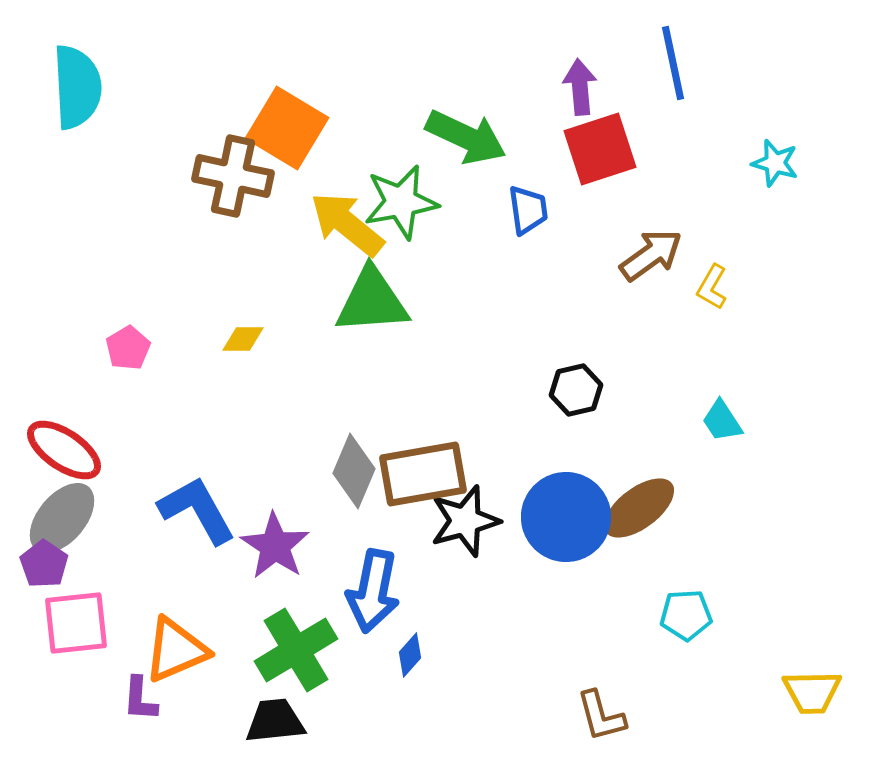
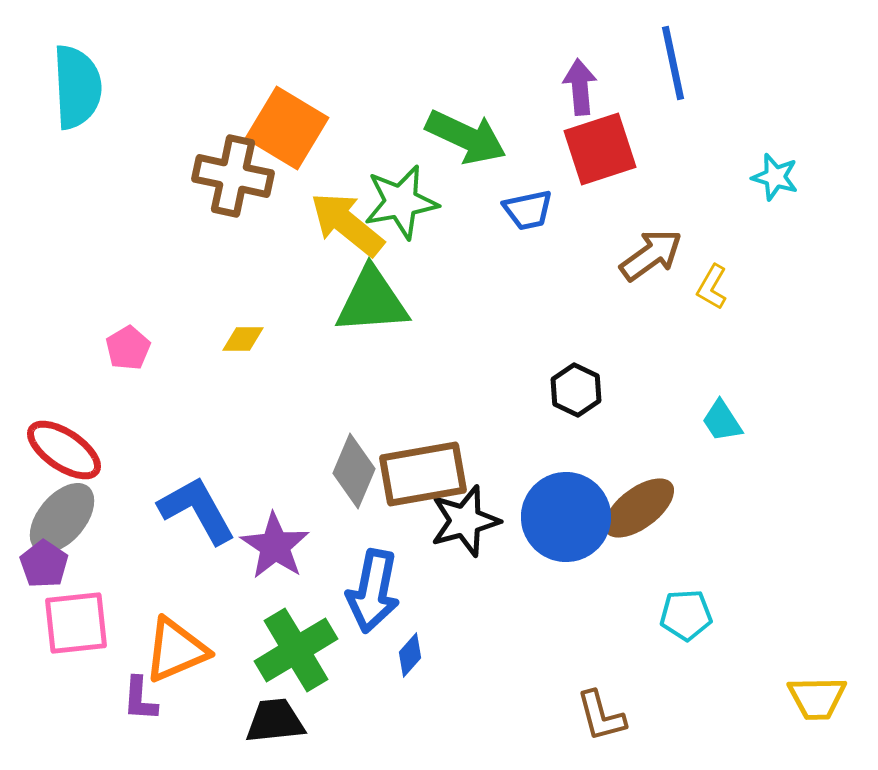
cyan star: moved 14 px down
blue trapezoid: rotated 86 degrees clockwise
black hexagon: rotated 21 degrees counterclockwise
yellow trapezoid: moved 5 px right, 6 px down
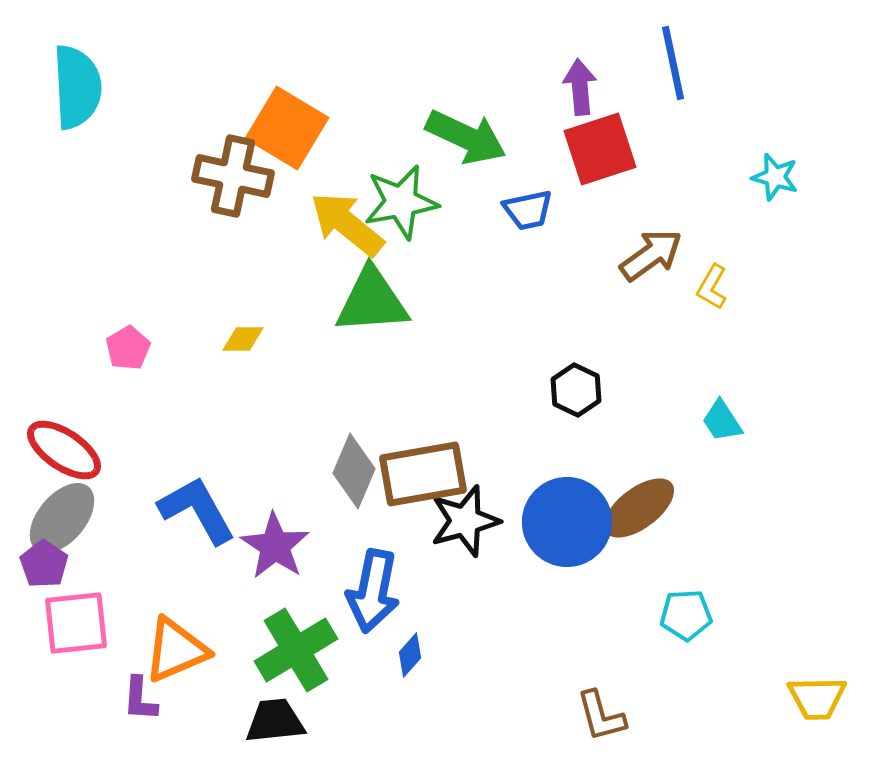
blue circle: moved 1 px right, 5 px down
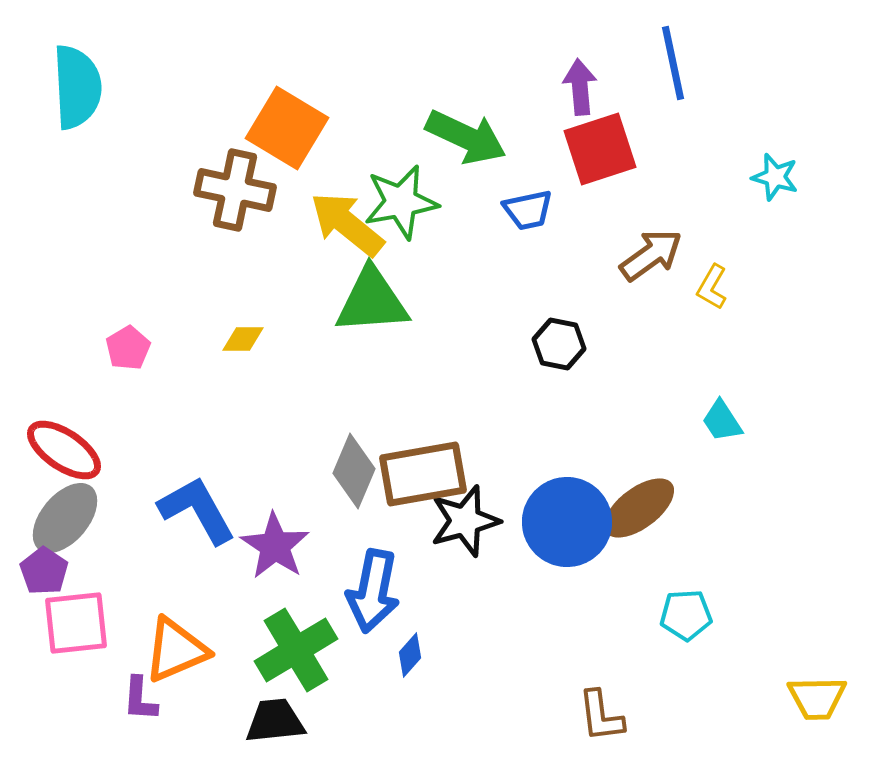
brown cross: moved 2 px right, 14 px down
black hexagon: moved 17 px left, 46 px up; rotated 15 degrees counterclockwise
gray ellipse: moved 3 px right
purple pentagon: moved 7 px down
brown L-shape: rotated 8 degrees clockwise
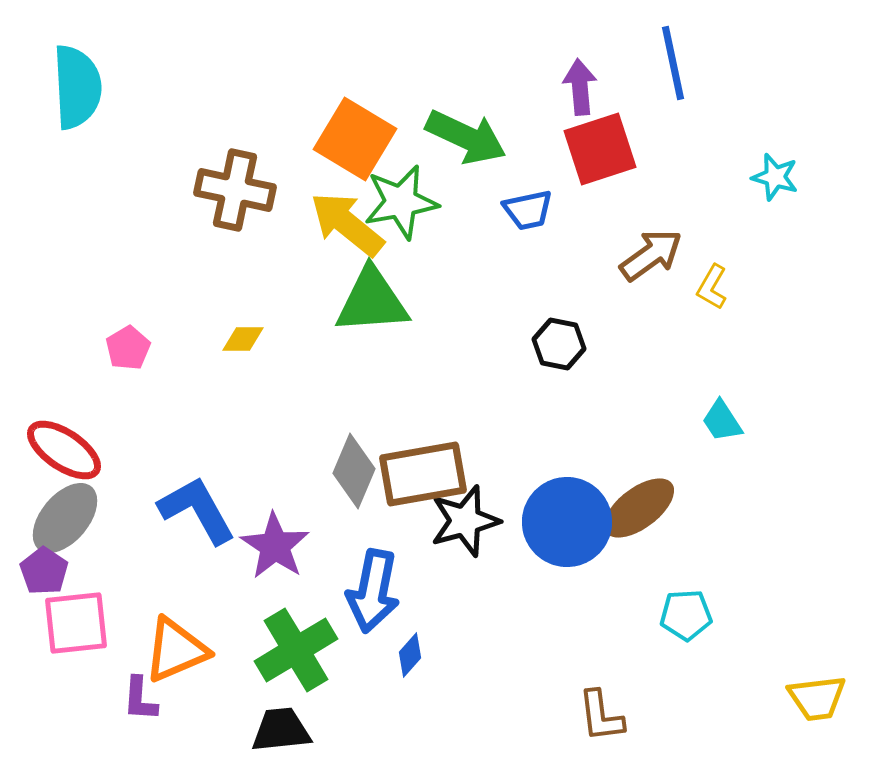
orange square: moved 68 px right, 11 px down
yellow trapezoid: rotated 6 degrees counterclockwise
black trapezoid: moved 6 px right, 9 px down
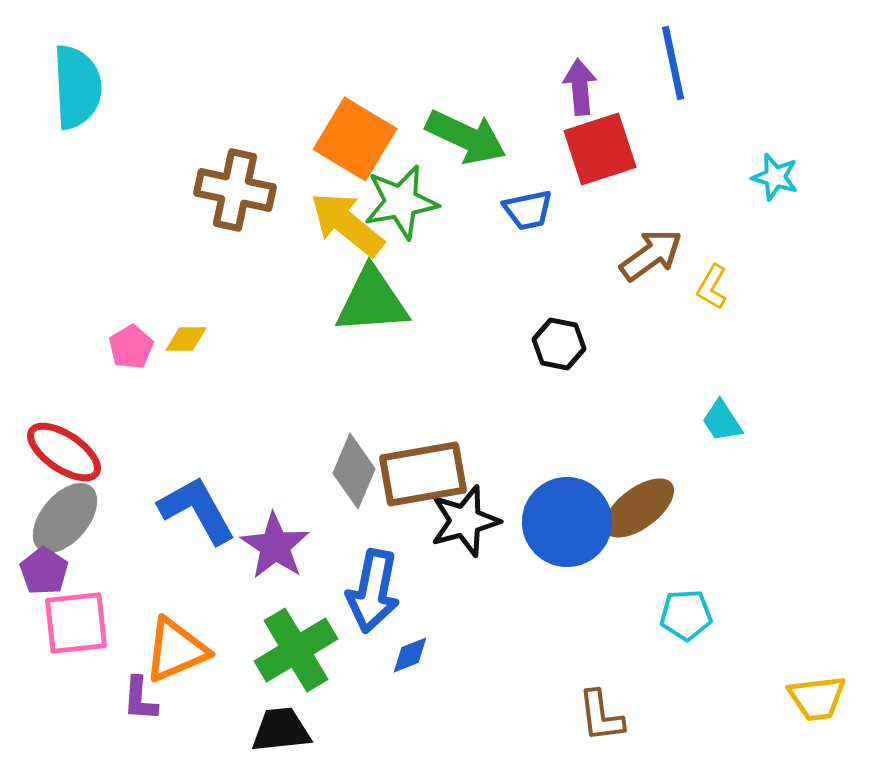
yellow diamond: moved 57 px left
pink pentagon: moved 3 px right, 1 px up
red ellipse: moved 2 px down
blue diamond: rotated 27 degrees clockwise
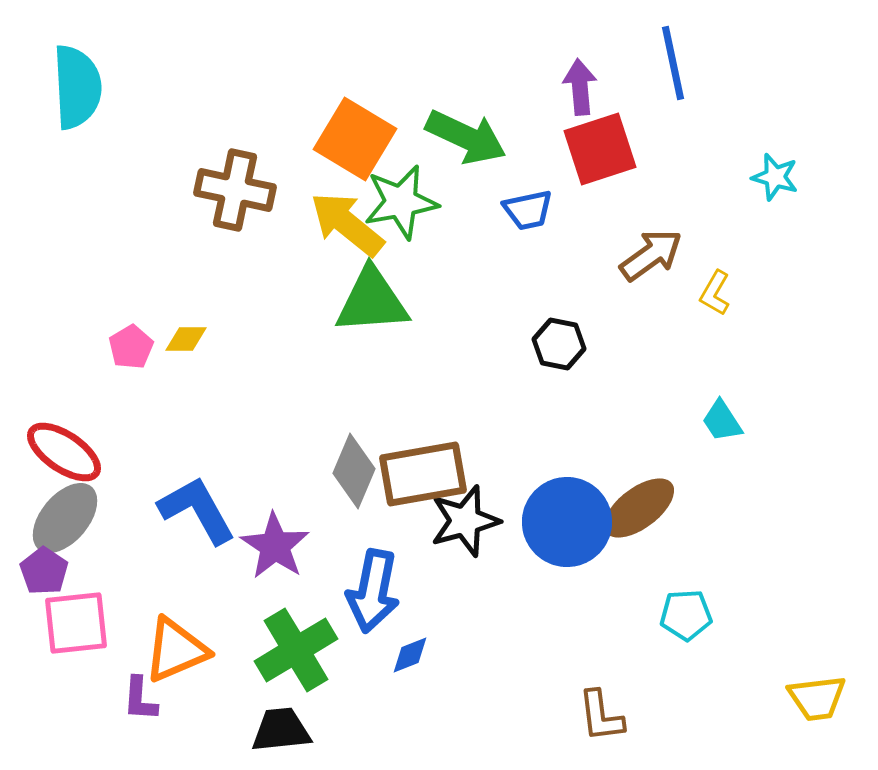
yellow L-shape: moved 3 px right, 6 px down
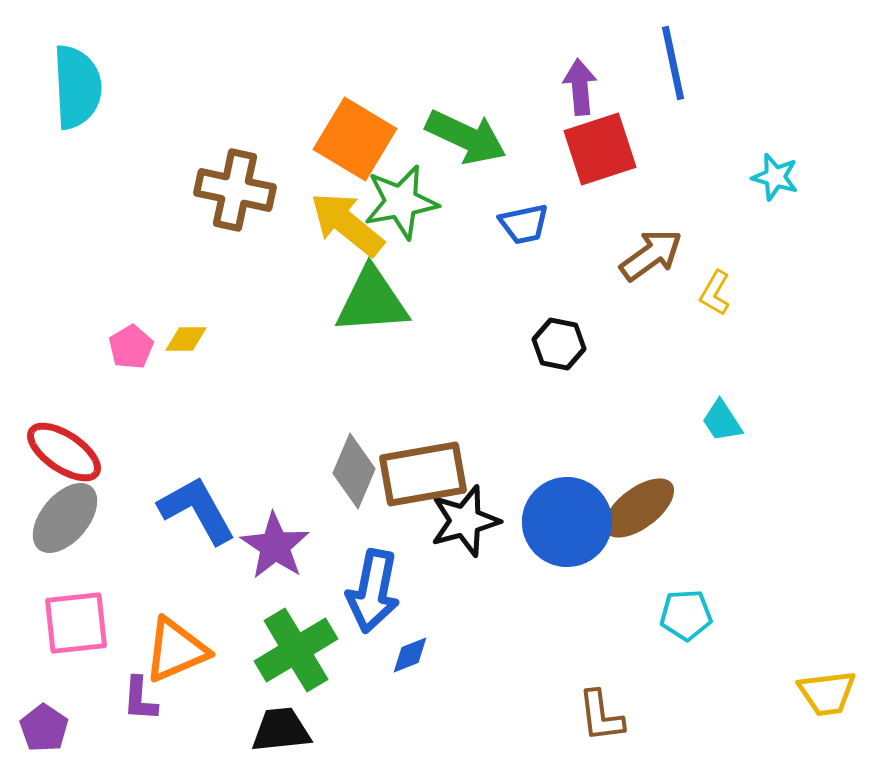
blue trapezoid: moved 4 px left, 14 px down
purple pentagon: moved 157 px down
yellow trapezoid: moved 10 px right, 5 px up
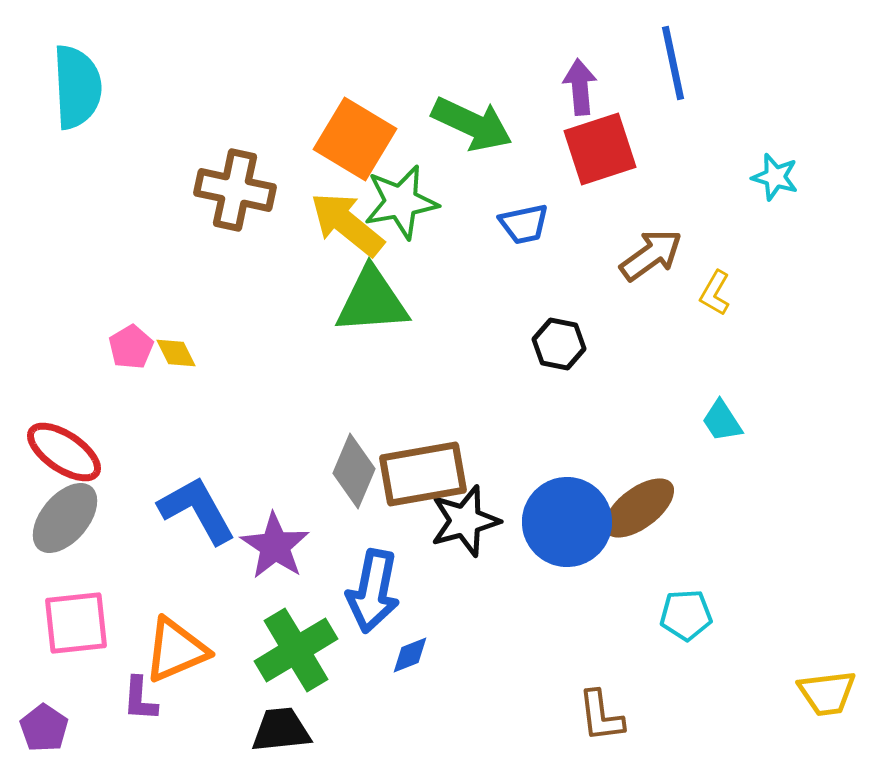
green arrow: moved 6 px right, 13 px up
yellow diamond: moved 10 px left, 14 px down; rotated 63 degrees clockwise
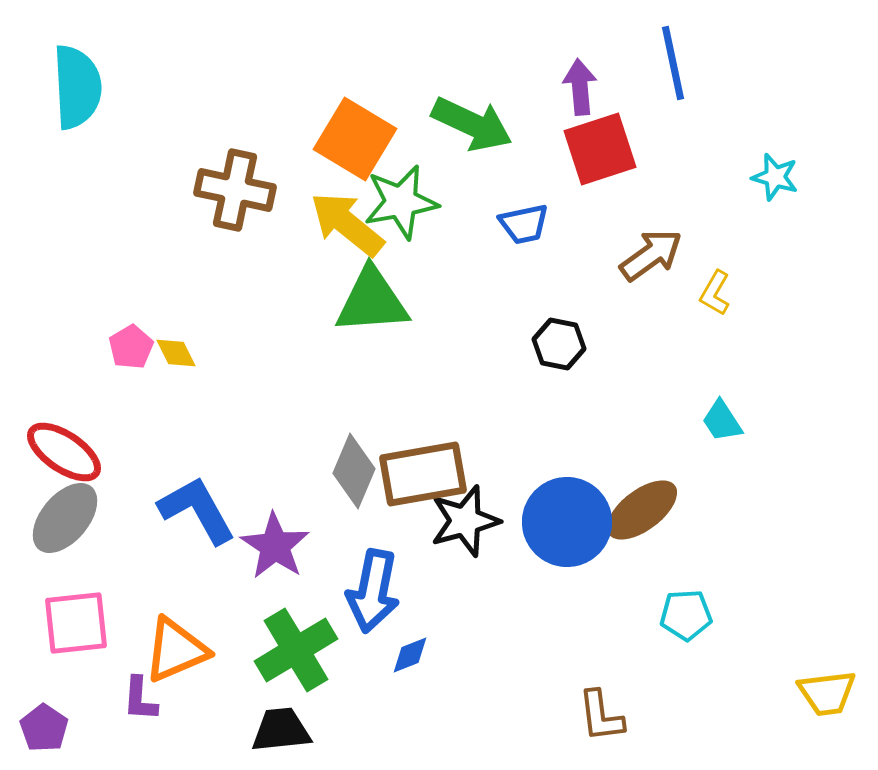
brown ellipse: moved 3 px right, 2 px down
